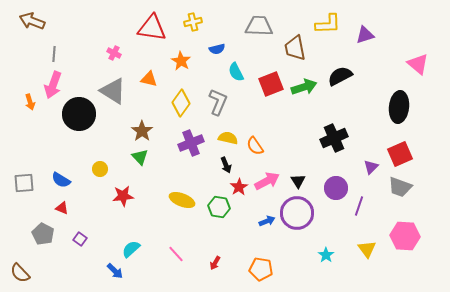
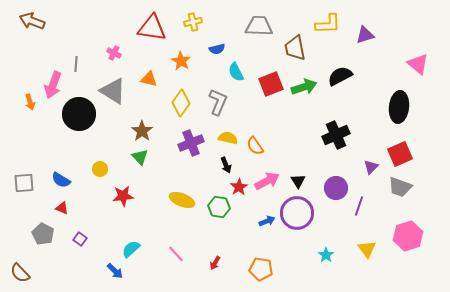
gray line at (54, 54): moved 22 px right, 10 px down
black cross at (334, 138): moved 2 px right, 3 px up
pink hexagon at (405, 236): moved 3 px right; rotated 20 degrees counterclockwise
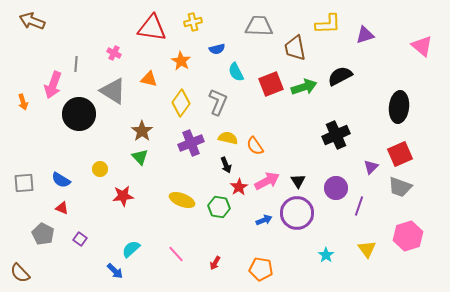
pink triangle at (418, 64): moved 4 px right, 18 px up
orange arrow at (30, 102): moved 7 px left
blue arrow at (267, 221): moved 3 px left, 1 px up
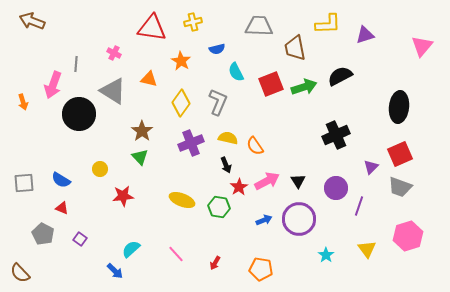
pink triangle at (422, 46): rotated 30 degrees clockwise
purple circle at (297, 213): moved 2 px right, 6 px down
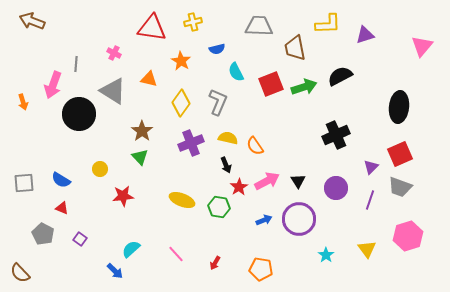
purple line at (359, 206): moved 11 px right, 6 px up
